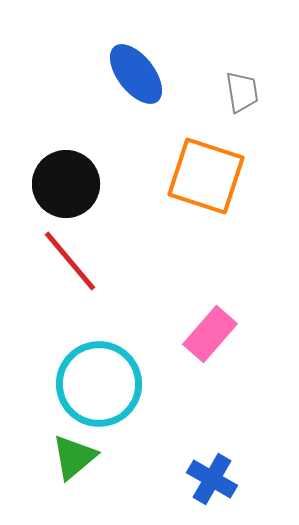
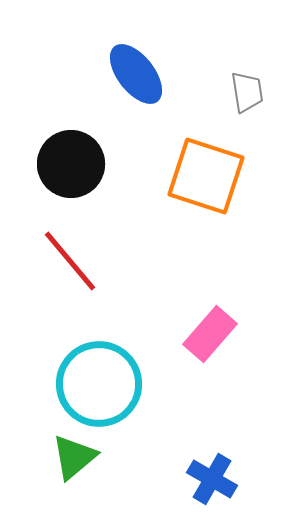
gray trapezoid: moved 5 px right
black circle: moved 5 px right, 20 px up
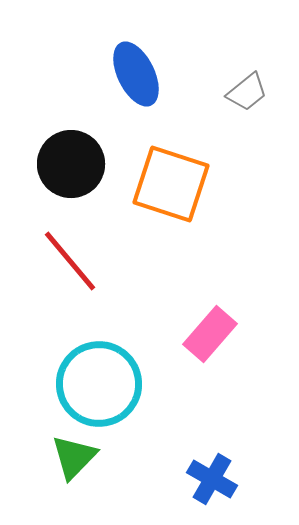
blue ellipse: rotated 12 degrees clockwise
gray trapezoid: rotated 60 degrees clockwise
orange square: moved 35 px left, 8 px down
green triangle: rotated 6 degrees counterclockwise
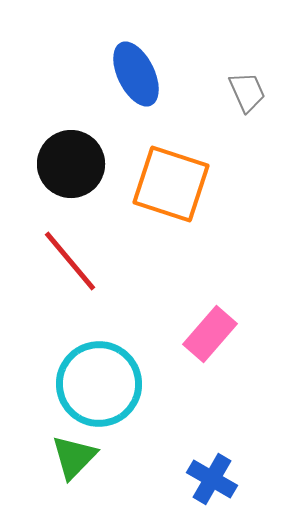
gray trapezoid: rotated 75 degrees counterclockwise
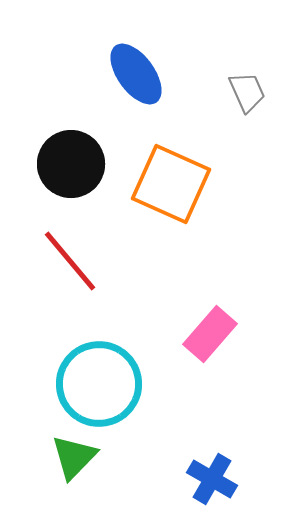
blue ellipse: rotated 10 degrees counterclockwise
orange square: rotated 6 degrees clockwise
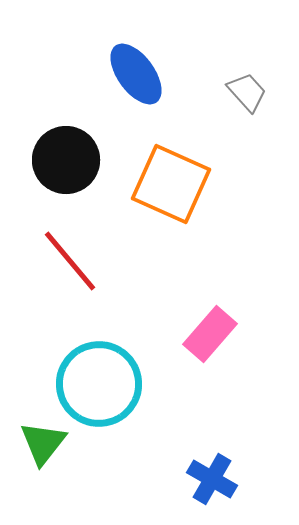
gray trapezoid: rotated 18 degrees counterclockwise
black circle: moved 5 px left, 4 px up
green triangle: moved 31 px left, 14 px up; rotated 6 degrees counterclockwise
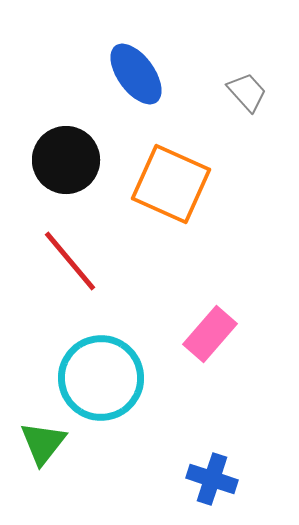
cyan circle: moved 2 px right, 6 px up
blue cross: rotated 12 degrees counterclockwise
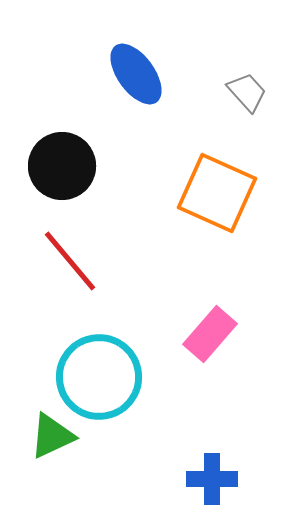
black circle: moved 4 px left, 6 px down
orange square: moved 46 px right, 9 px down
cyan circle: moved 2 px left, 1 px up
green triangle: moved 9 px right, 7 px up; rotated 27 degrees clockwise
blue cross: rotated 18 degrees counterclockwise
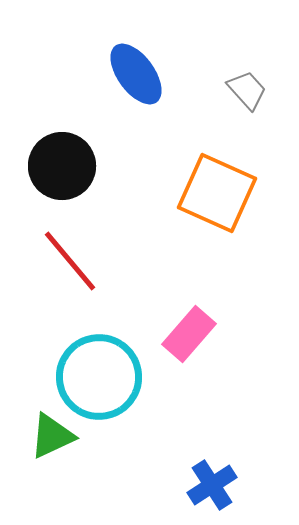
gray trapezoid: moved 2 px up
pink rectangle: moved 21 px left
blue cross: moved 6 px down; rotated 33 degrees counterclockwise
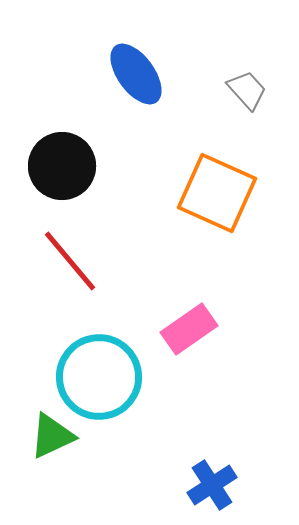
pink rectangle: moved 5 px up; rotated 14 degrees clockwise
